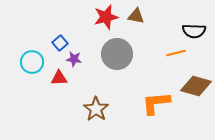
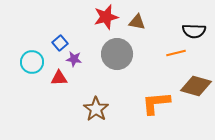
brown triangle: moved 1 px right, 6 px down
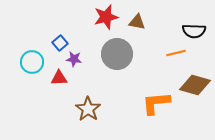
brown diamond: moved 1 px left, 1 px up
brown star: moved 8 px left
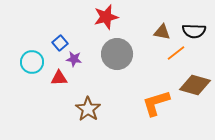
brown triangle: moved 25 px right, 10 px down
orange line: rotated 24 degrees counterclockwise
orange L-shape: rotated 12 degrees counterclockwise
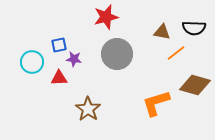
black semicircle: moved 3 px up
blue square: moved 1 px left, 2 px down; rotated 28 degrees clockwise
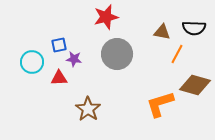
orange line: moved 1 px right, 1 px down; rotated 24 degrees counterclockwise
orange L-shape: moved 4 px right, 1 px down
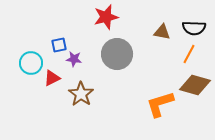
orange line: moved 12 px right
cyan circle: moved 1 px left, 1 px down
red triangle: moved 7 px left; rotated 24 degrees counterclockwise
brown star: moved 7 px left, 15 px up
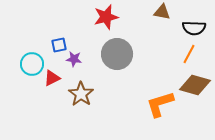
brown triangle: moved 20 px up
cyan circle: moved 1 px right, 1 px down
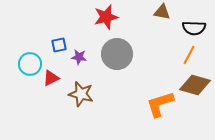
orange line: moved 1 px down
purple star: moved 5 px right, 2 px up
cyan circle: moved 2 px left
red triangle: moved 1 px left
brown star: rotated 20 degrees counterclockwise
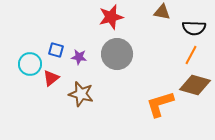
red star: moved 5 px right
blue square: moved 3 px left, 5 px down; rotated 28 degrees clockwise
orange line: moved 2 px right
red triangle: rotated 12 degrees counterclockwise
